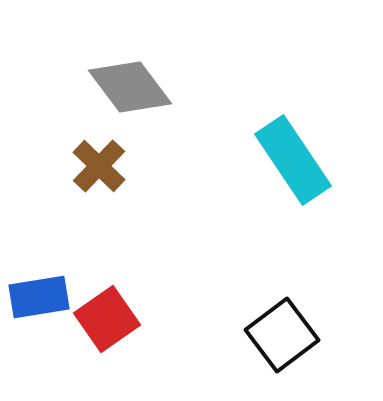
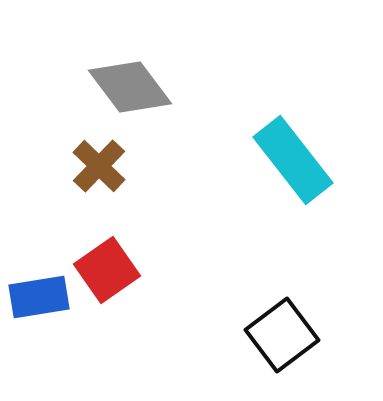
cyan rectangle: rotated 4 degrees counterclockwise
red square: moved 49 px up
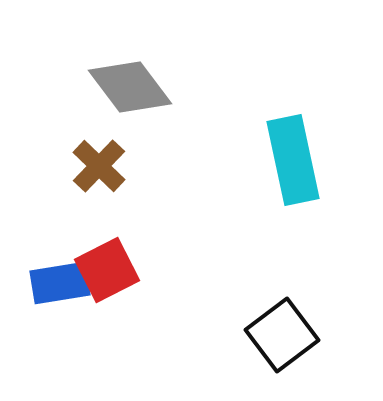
cyan rectangle: rotated 26 degrees clockwise
red square: rotated 8 degrees clockwise
blue rectangle: moved 21 px right, 14 px up
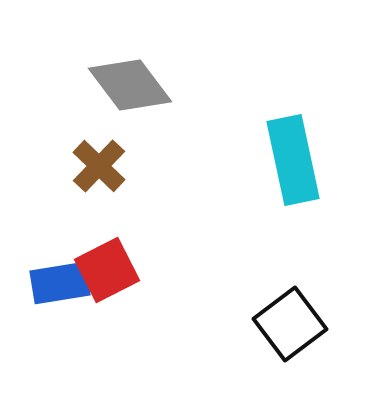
gray diamond: moved 2 px up
black square: moved 8 px right, 11 px up
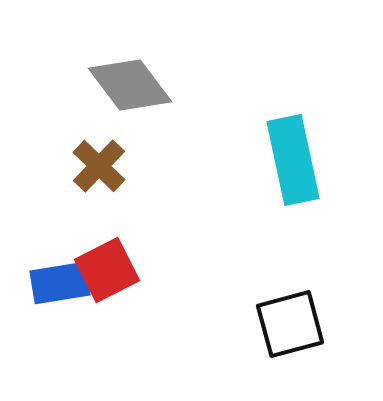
black square: rotated 22 degrees clockwise
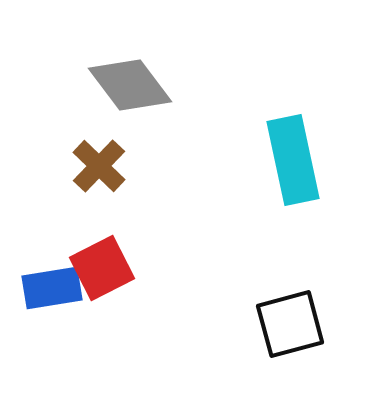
red square: moved 5 px left, 2 px up
blue rectangle: moved 8 px left, 5 px down
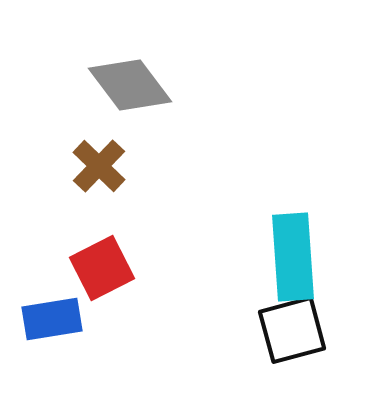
cyan rectangle: moved 97 px down; rotated 8 degrees clockwise
blue rectangle: moved 31 px down
black square: moved 2 px right, 6 px down
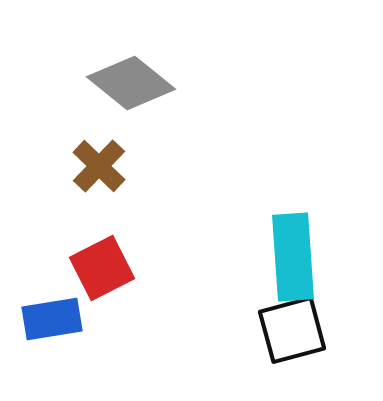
gray diamond: moved 1 px right, 2 px up; rotated 14 degrees counterclockwise
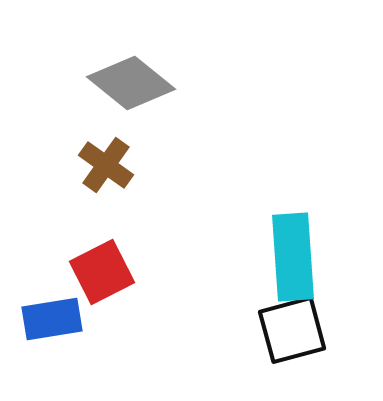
brown cross: moved 7 px right, 1 px up; rotated 8 degrees counterclockwise
red square: moved 4 px down
